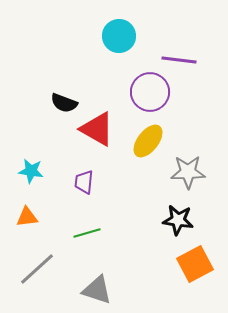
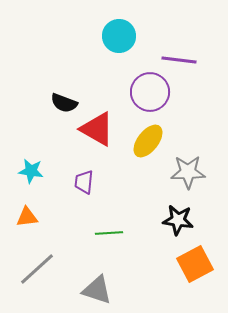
green line: moved 22 px right; rotated 12 degrees clockwise
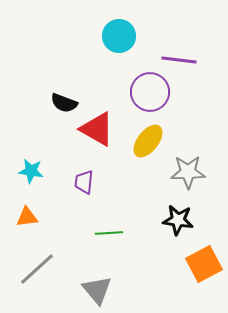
orange square: moved 9 px right
gray triangle: rotated 32 degrees clockwise
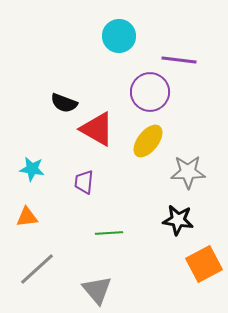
cyan star: moved 1 px right, 2 px up
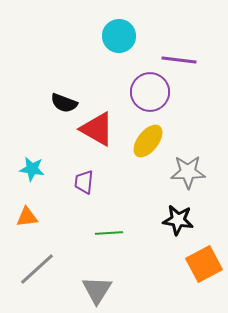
gray triangle: rotated 12 degrees clockwise
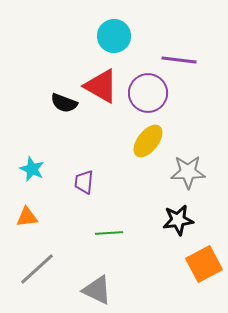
cyan circle: moved 5 px left
purple circle: moved 2 px left, 1 px down
red triangle: moved 4 px right, 43 px up
cyan star: rotated 15 degrees clockwise
black star: rotated 16 degrees counterclockwise
gray triangle: rotated 36 degrees counterclockwise
